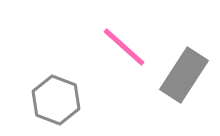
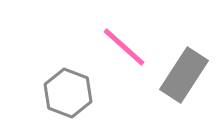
gray hexagon: moved 12 px right, 7 px up
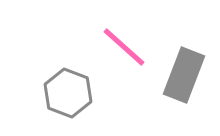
gray rectangle: rotated 12 degrees counterclockwise
